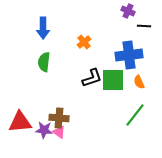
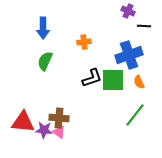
orange cross: rotated 32 degrees clockwise
blue cross: rotated 12 degrees counterclockwise
green semicircle: moved 1 px right, 1 px up; rotated 18 degrees clockwise
red triangle: moved 3 px right; rotated 10 degrees clockwise
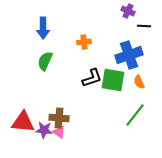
green square: rotated 10 degrees clockwise
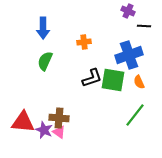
purple star: rotated 18 degrees clockwise
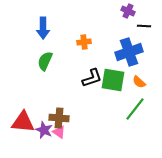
blue cross: moved 3 px up
orange semicircle: rotated 24 degrees counterclockwise
green line: moved 6 px up
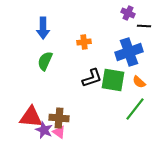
purple cross: moved 2 px down
red triangle: moved 8 px right, 5 px up
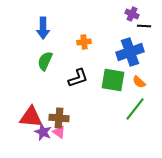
purple cross: moved 4 px right, 1 px down
blue cross: moved 1 px right
black L-shape: moved 14 px left
purple star: moved 1 px left, 2 px down
